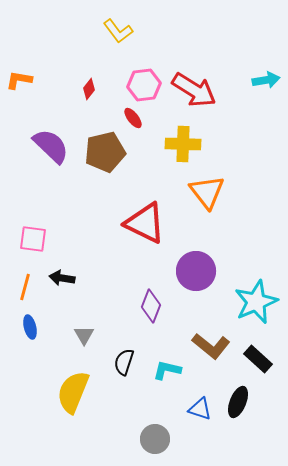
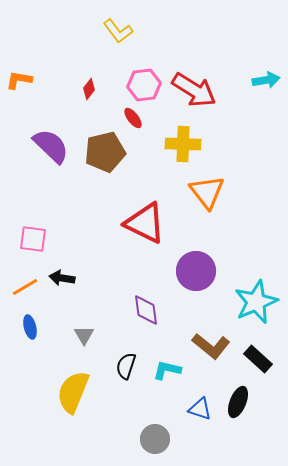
orange line: rotated 44 degrees clockwise
purple diamond: moved 5 px left, 4 px down; rotated 28 degrees counterclockwise
black semicircle: moved 2 px right, 4 px down
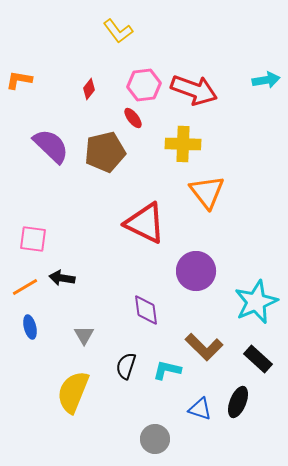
red arrow: rotated 12 degrees counterclockwise
brown L-shape: moved 7 px left, 1 px down; rotated 6 degrees clockwise
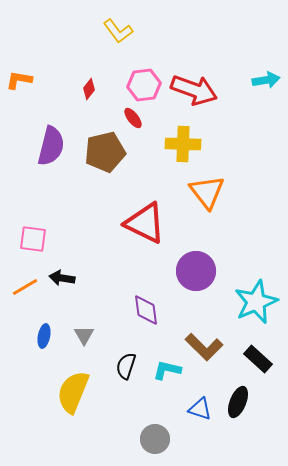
purple semicircle: rotated 60 degrees clockwise
blue ellipse: moved 14 px right, 9 px down; rotated 25 degrees clockwise
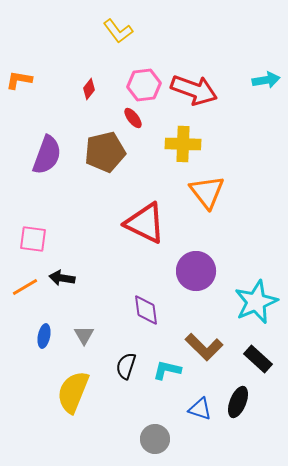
purple semicircle: moved 4 px left, 9 px down; rotated 6 degrees clockwise
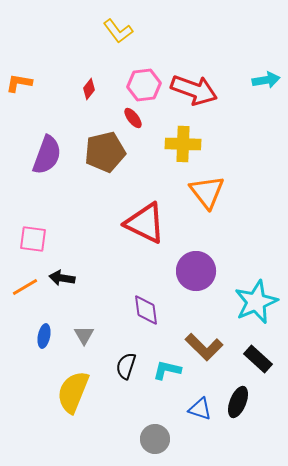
orange L-shape: moved 3 px down
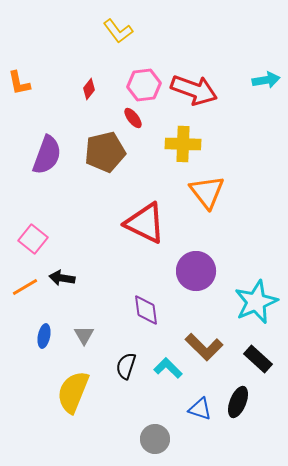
orange L-shape: rotated 112 degrees counterclockwise
pink square: rotated 32 degrees clockwise
cyan L-shape: moved 1 px right, 2 px up; rotated 32 degrees clockwise
